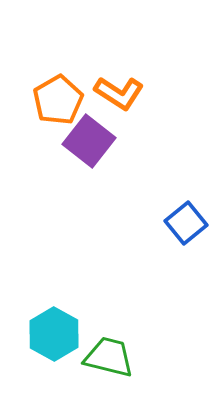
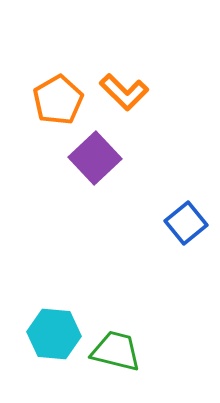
orange L-shape: moved 5 px right, 1 px up; rotated 12 degrees clockwise
purple square: moved 6 px right, 17 px down; rotated 9 degrees clockwise
cyan hexagon: rotated 24 degrees counterclockwise
green trapezoid: moved 7 px right, 6 px up
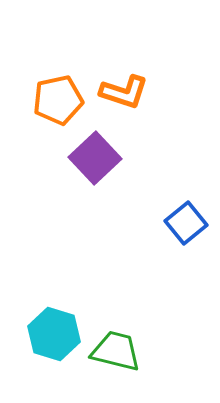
orange L-shape: rotated 27 degrees counterclockwise
orange pentagon: rotated 18 degrees clockwise
cyan hexagon: rotated 12 degrees clockwise
